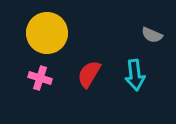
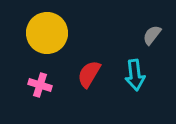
gray semicircle: rotated 105 degrees clockwise
pink cross: moved 7 px down
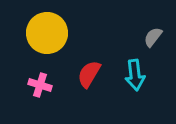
gray semicircle: moved 1 px right, 2 px down
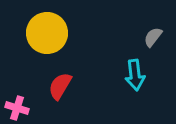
red semicircle: moved 29 px left, 12 px down
pink cross: moved 23 px left, 23 px down
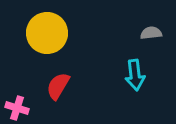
gray semicircle: moved 2 px left, 4 px up; rotated 45 degrees clockwise
red semicircle: moved 2 px left
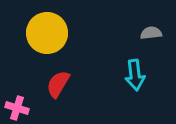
red semicircle: moved 2 px up
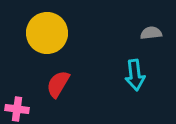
pink cross: moved 1 px down; rotated 10 degrees counterclockwise
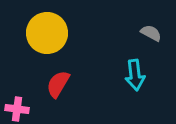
gray semicircle: rotated 35 degrees clockwise
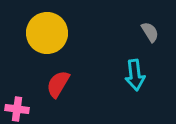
gray semicircle: moved 1 px left, 1 px up; rotated 30 degrees clockwise
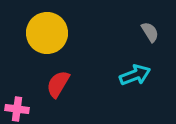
cyan arrow: rotated 104 degrees counterclockwise
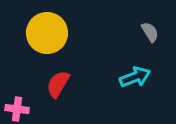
cyan arrow: moved 2 px down
